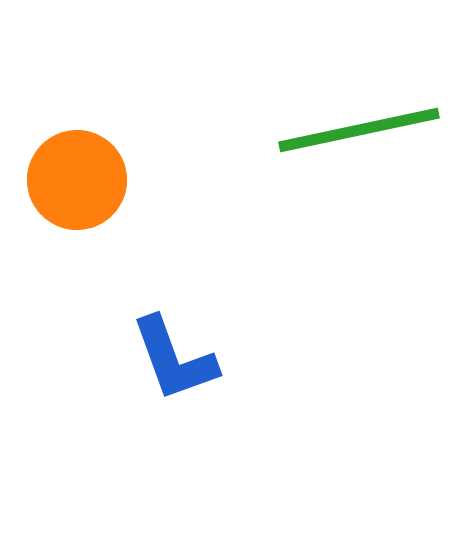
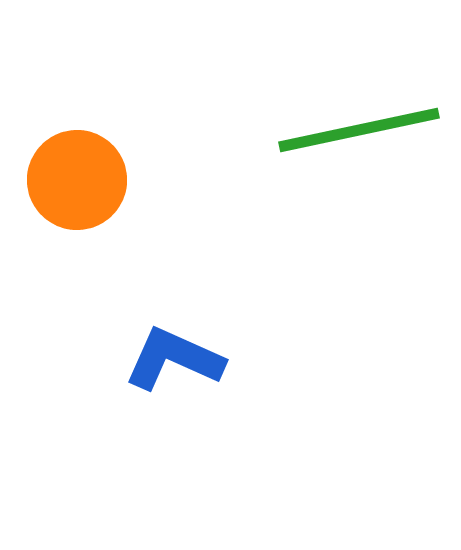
blue L-shape: rotated 134 degrees clockwise
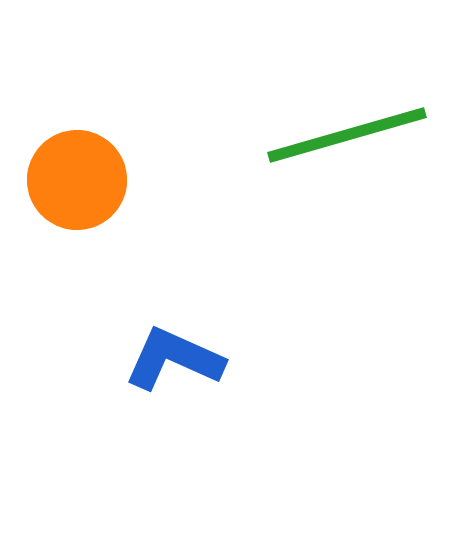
green line: moved 12 px left, 5 px down; rotated 4 degrees counterclockwise
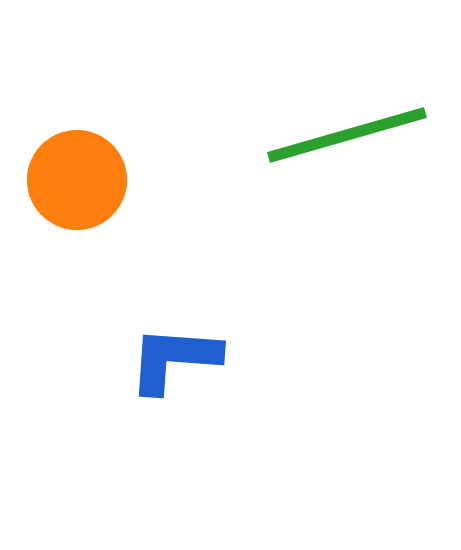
blue L-shape: rotated 20 degrees counterclockwise
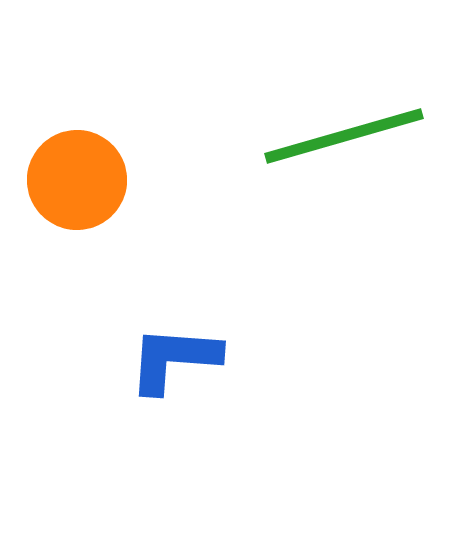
green line: moved 3 px left, 1 px down
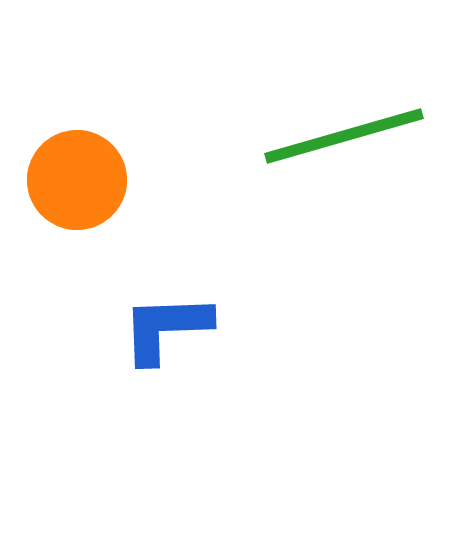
blue L-shape: moved 8 px left, 31 px up; rotated 6 degrees counterclockwise
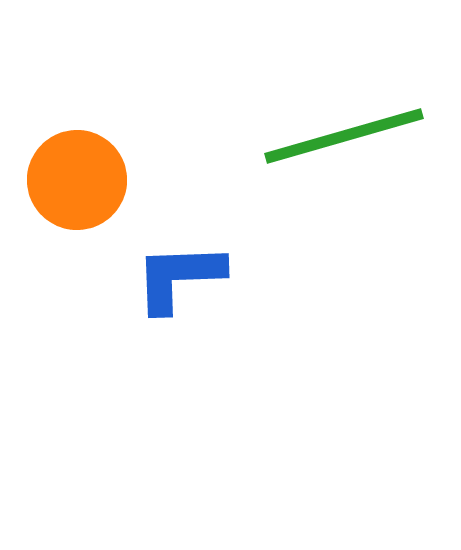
blue L-shape: moved 13 px right, 51 px up
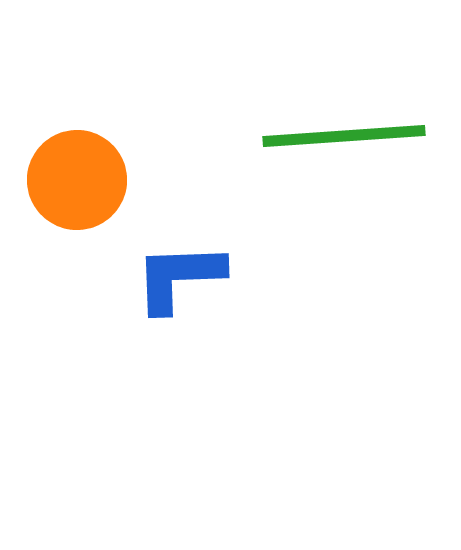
green line: rotated 12 degrees clockwise
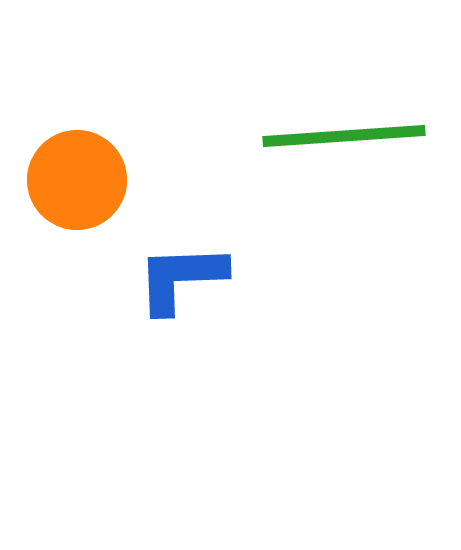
blue L-shape: moved 2 px right, 1 px down
